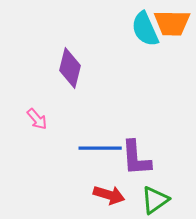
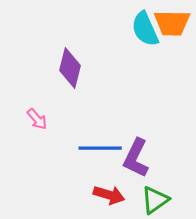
purple L-shape: rotated 30 degrees clockwise
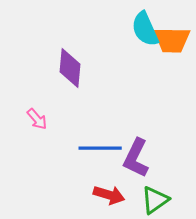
orange trapezoid: moved 17 px down
purple diamond: rotated 9 degrees counterclockwise
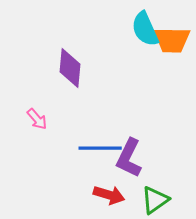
purple L-shape: moved 7 px left
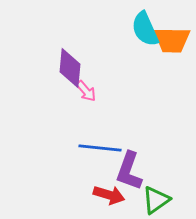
pink arrow: moved 49 px right, 28 px up
blue line: rotated 6 degrees clockwise
purple L-shape: moved 13 px down; rotated 6 degrees counterclockwise
green triangle: moved 1 px right
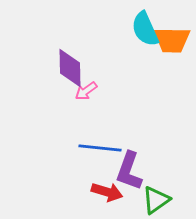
purple diamond: rotated 6 degrees counterclockwise
pink arrow: rotated 95 degrees clockwise
red arrow: moved 2 px left, 3 px up
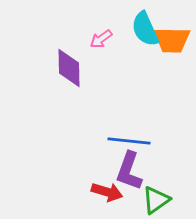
purple diamond: moved 1 px left
pink arrow: moved 15 px right, 52 px up
blue line: moved 29 px right, 7 px up
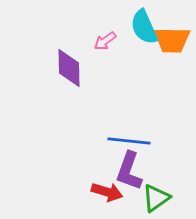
cyan semicircle: moved 1 px left, 2 px up
pink arrow: moved 4 px right, 2 px down
green triangle: moved 2 px up
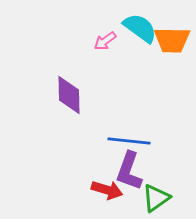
cyan semicircle: moved 4 px left, 1 px down; rotated 150 degrees clockwise
purple diamond: moved 27 px down
red arrow: moved 2 px up
